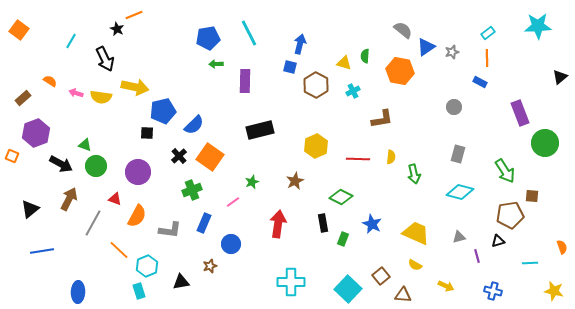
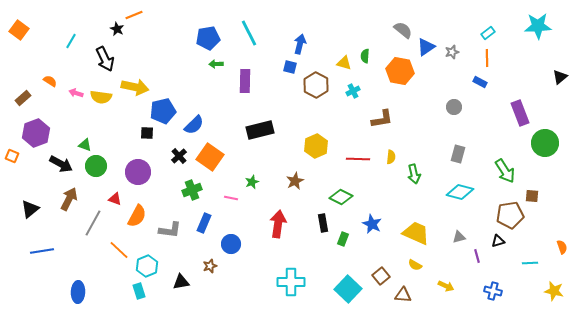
pink line at (233, 202): moved 2 px left, 4 px up; rotated 48 degrees clockwise
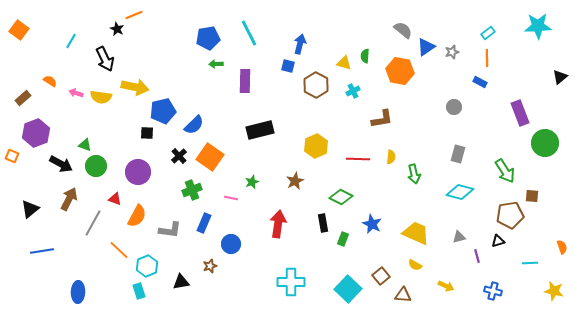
blue square at (290, 67): moved 2 px left, 1 px up
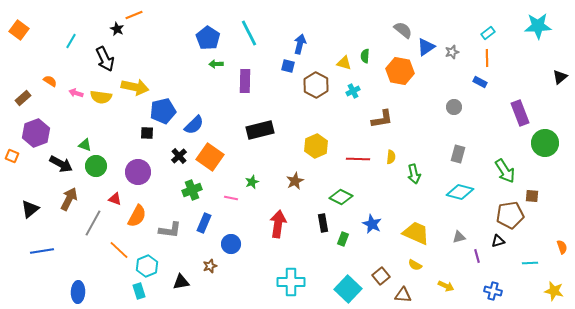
blue pentagon at (208, 38): rotated 30 degrees counterclockwise
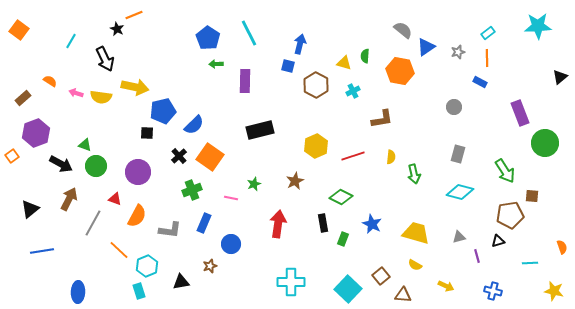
gray star at (452, 52): moved 6 px right
orange square at (12, 156): rotated 32 degrees clockwise
red line at (358, 159): moved 5 px left, 3 px up; rotated 20 degrees counterclockwise
green star at (252, 182): moved 2 px right, 2 px down
yellow trapezoid at (416, 233): rotated 8 degrees counterclockwise
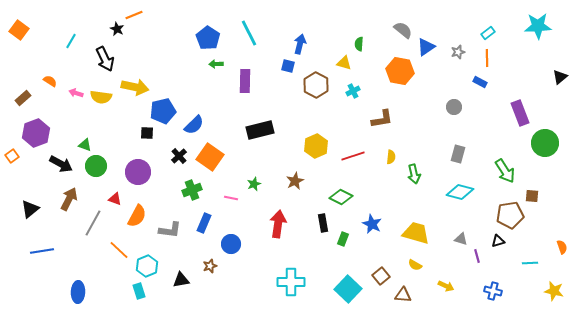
green semicircle at (365, 56): moved 6 px left, 12 px up
gray triangle at (459, 237): moved 2 px right, 2 px down; rotated 32 degrees clockwise
black triangle at (181, 282): moved 2 px up
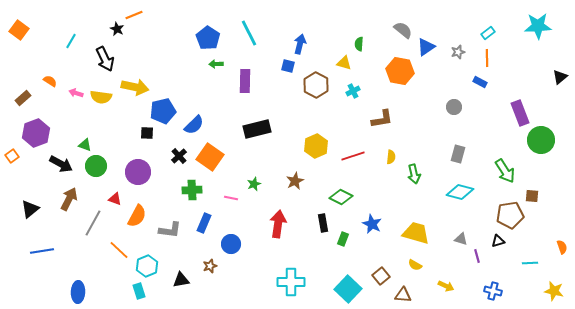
black rectangle at (260, 130): moved 3 px left, 1 px up
green circle at (545, 143): moved 4 px left, 3 px up
green cross at (192, 190): rotated 18 degrees clockwise
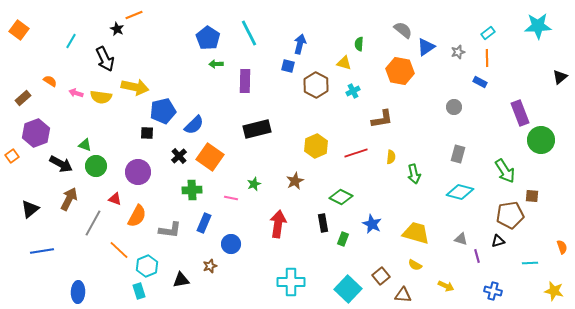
red line at (353, 156): moved 3 px right, 3 px up
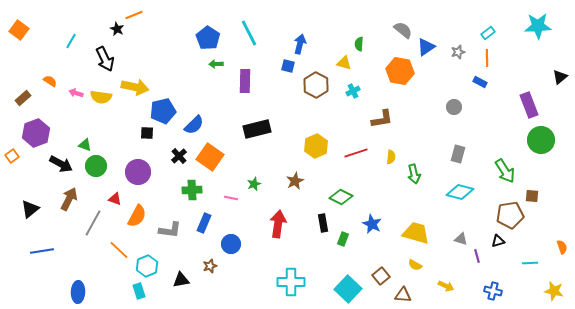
purple rectangle at (520, 113): moved 9 px right, 8 px up
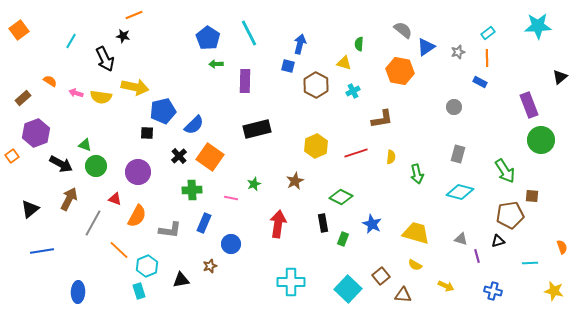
black star at (117, 29): moved 6 px right, 7 px down; rotated 16 degrees counterclockwise
orange square at (19, 30): rotated 18 degrees clockwise
green arrow at (414, 174): moved 3 px right
